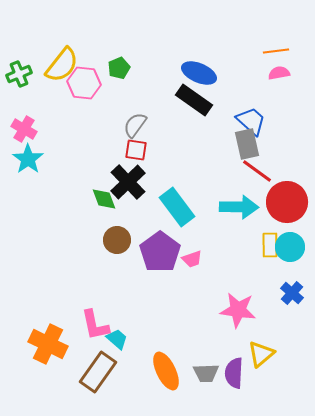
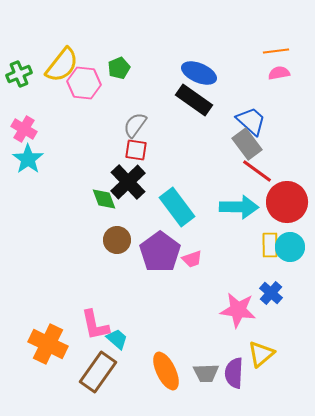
gray rectangle: rotated 24 degrees counterclockwise
blue cross: moved 21 px left
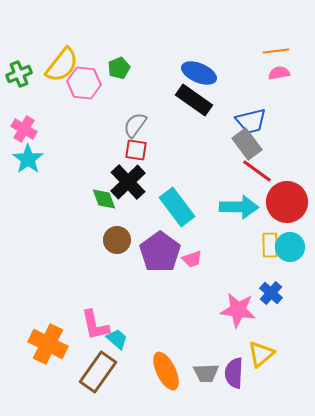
blue trapezoid: rotated 124 degrees clockwise
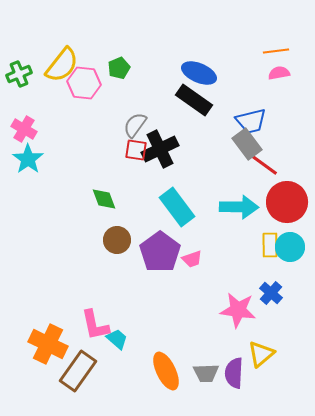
red line: moved 6 px right, 7 px up
black cross: moved 32 px right, 33 px up; rotated 18 degrees clockwise
brown rectangle: moved 20 px left, 1 px up
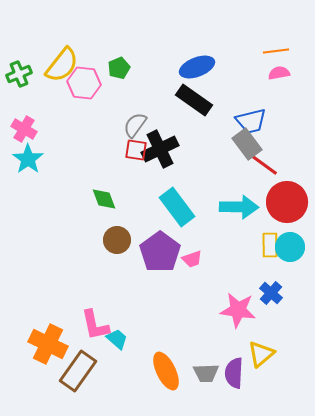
blue ellipse: moved 2 px left, 6 px up; rotated 44 degrees counterclockwise
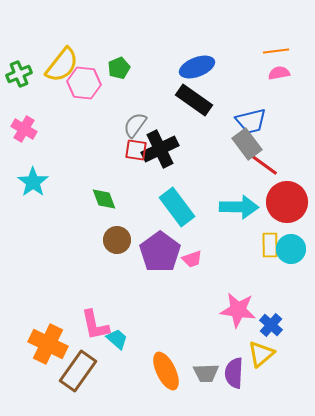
cyan star: moved 5 px right, 23 px down
cyan circle: moved 1 px right, 2 px down
blue cross: moved 32 px down
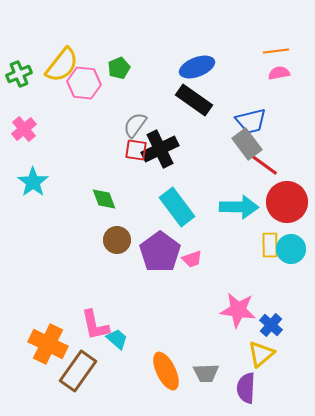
pink cross: rotated 20 degrees clockwise
purple semicircle: moved 12 px right, 15 px down
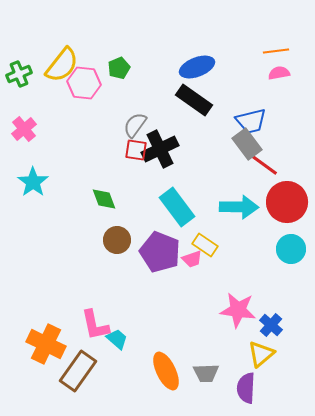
yellow rectangle: moved 65 px left; rotated 55 degrees counterclockwise
purple pentagon: rotated 15 degrees counterclockwise
orange cross: moved 2 px left
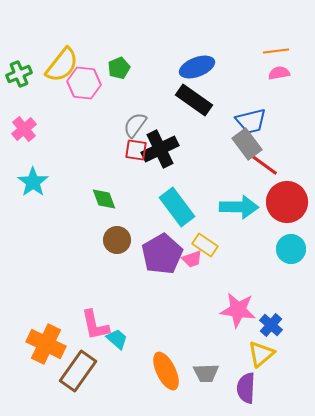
purple pentagon: moved 2 px right, 2 px down; rotated 21 degrees clockwise
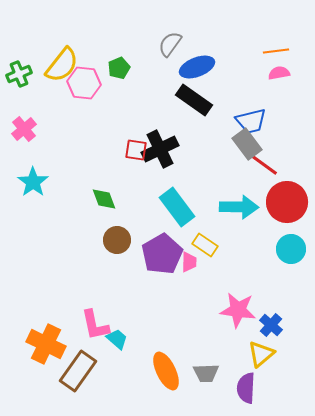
gray semicircle: moved 35 px right, 81 px up
pink trapezoid: moved 3 px left, 3 px down; rotated 70 degrees counterclockwise
